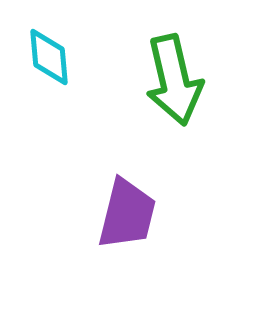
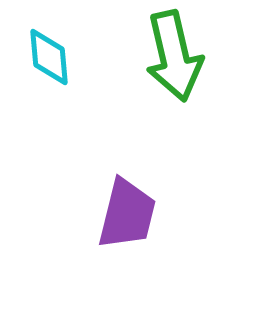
green arrow: moved 24 px up
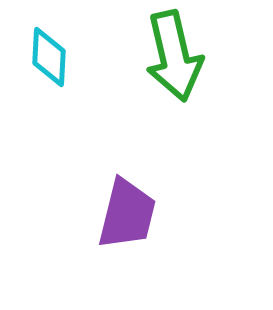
cyan diamond: rotated 8 degrees clockwise
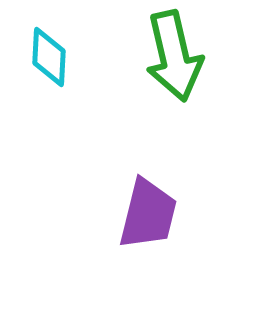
purple trapezoid: moved 21 px right
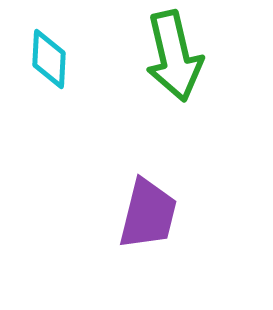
cyan diamond: moved 2 px down
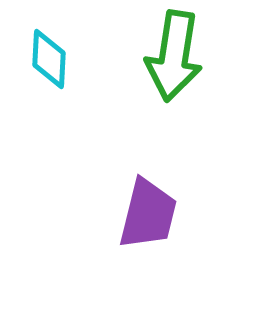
green arrow: rotated 22 degrees clockwise
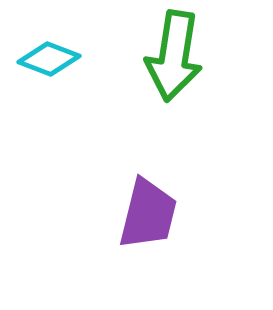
cyan diamond: rotated 72 degrees counterclockwise
